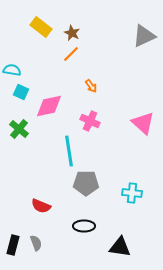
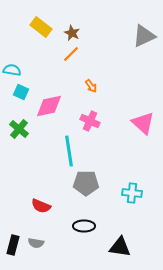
gray semicircle: rotated 119 degrees clockwise
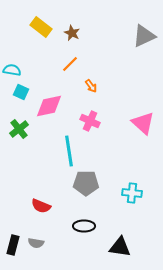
orange line: moved 1 px left, 10 px down
green cross: rotated 12 degrees clockwise
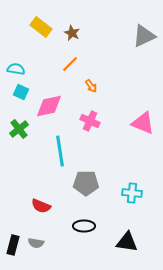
cyan semicircle: moved 4 px right, 1 px up
pink triangle: rotated 20 degrees counterclockwise
cyan line: moved 9 px left
black triangle: moved 7 px right, 5 px up
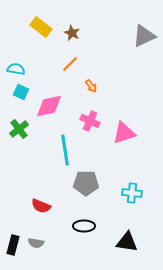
pink triangle: moved 19 px left, 10 px down; rotated 40 degrees counterclockwise
cyan line: moved 5 px right, 1 px up
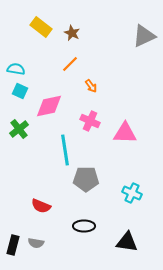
cyan square: moved 1 px left, 1 px up
pink triangle: moved 1 px right; rotated 20 degrees clockwise
gray pentagon: moved 4 px up
cyan cross: rotated 18 degrees clockwise
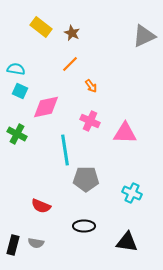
pink diamond: moved 3 px left, 1 px down
green cross: moved 2 px left, 5 px down; rotated 24 degrees counterclockwise
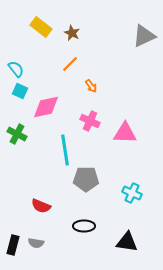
cyan semicircle: rotated 42 degrees clockwise
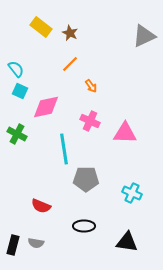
brown star: moved 2 px left
cyan line: moved 1 px left, 1 px up
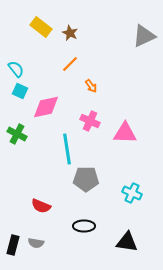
cyan line: moved 3 px right
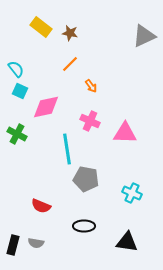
brown star: rotated 14 degrees counterclockwise
gray pentagon: rotated 10 degrees clockwise
